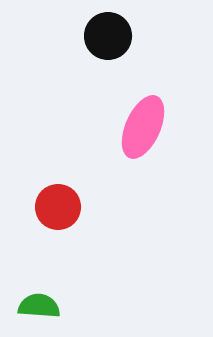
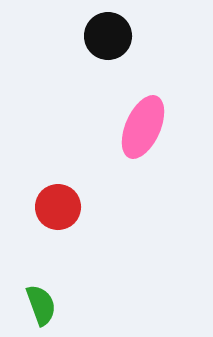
green semicircle: moved 2 px right, 1 px up; rotated 66 degrees clockwise
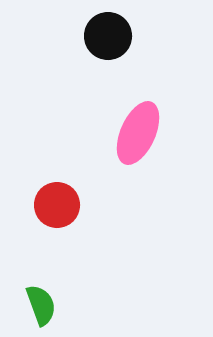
pink ellipse: moved 5 px left, 6 px down
red circle: moved 1 px left, 2 px up
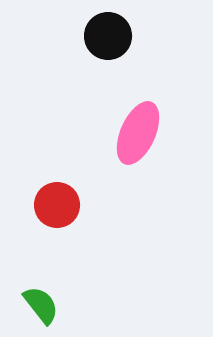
green semicircle: rotated 18 degrees counterclockwise
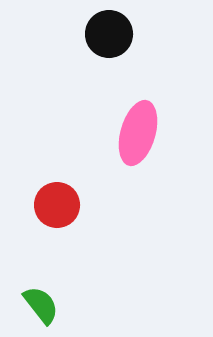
black circle: moved 1 px right, 2 px up
pink ellipse: rotated 8 degrees counterclockwise
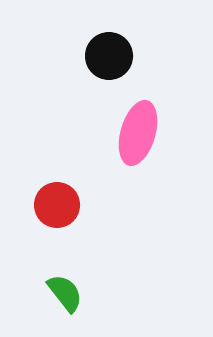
black circle: moved 22 px down
green semicircle: moved 24 px right, 12 px up
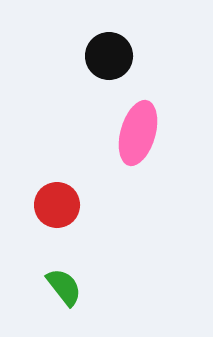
green semicircle: moved 1 px left, 6 px up
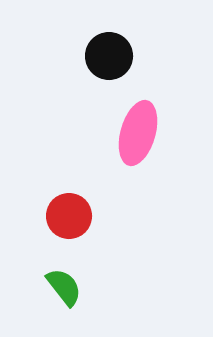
red circle: moved 12 px right, 11 px down
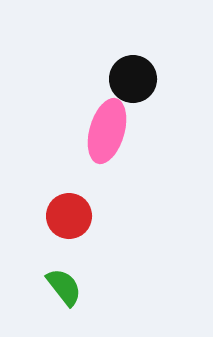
black circle: moved 24 px right, 23 px down
pink ellipse: moved 31 px left, 2 px up
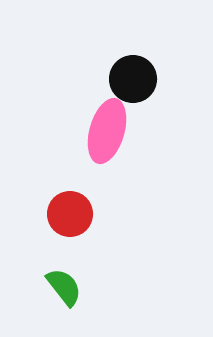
red circle: moved 1 px right, 2 px up
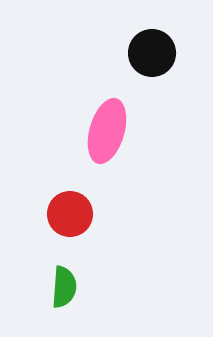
black circle: moved 19 px right, 26 px up
green semicircle: rotated 42 degrees clockwise
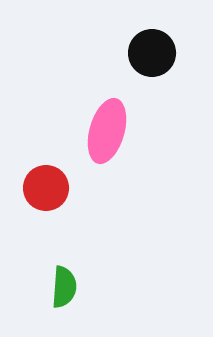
red circle: moved 24 px left, 26 px up
